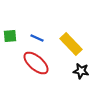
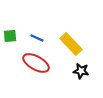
red ellipse: rotated 12 degrees counterclockwise
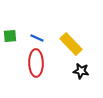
red ellipse: rotated 60 degrees clockwise
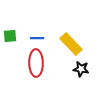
blue line: rotated 24 degrees counterclockwise
black star: moved 2 px up
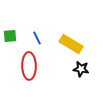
blue line: rotated 64 degrees clockwise
yellow rectangle: rotated 15 degrees counterclockwise
red ellipse: moved 7 px left, 3 px down
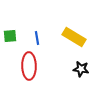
blue line: rotated 16 degrees clockwise
yellow rectangle: moved 3 px right, 7 px up
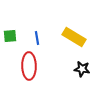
black star: moved 1 px right
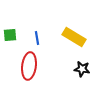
green square: moved 1 px up
red ellipse: rotated 8 degrees clockwise
